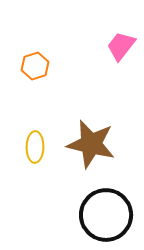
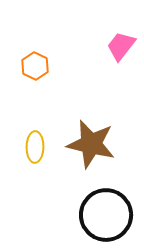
orange hexagon: rotated 16 degrees counterclockwise
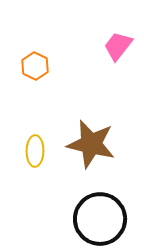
pink trapezoid: moved 3 px left
yellow ellipse: moved 4 px down
black circle: moved 6 px left, 4 px down
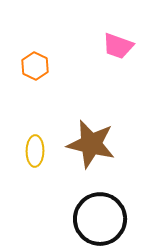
pink trapezoid: rotated 108 degrees counterclockwise
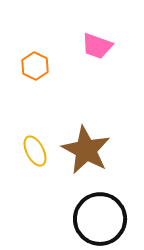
pink trapezoid: moved 21 px left
brown star: moved 5 px left, 6 px down; rotated 15 degrees clockwise
yellow ellipse: rotated 28 degrees counterclockwise
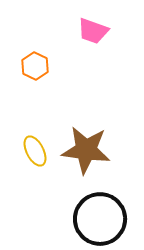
pink trapezoid: moved 4 px left, 15 px up
brown star: rotated 21 degrees counterclockwise
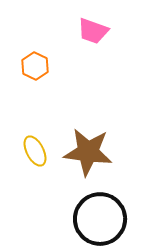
brown star: moved 2 px right, 2 px down
